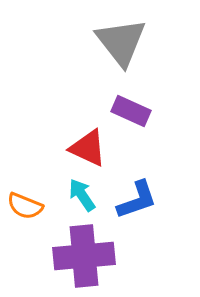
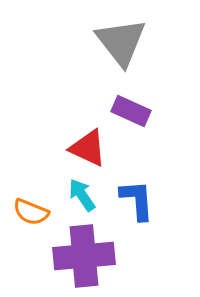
blue L-shape: rotated 75 degrees counterclockwise
orange semicircle: moved 6 px right, 6 px down
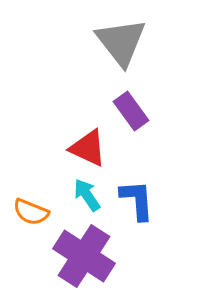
purple rectangle: rotated 30 degrees clockwise
cyan arrow: moved 5 px right
purple cross: rotated 38 degrees clockwise
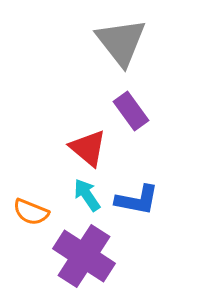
red triangle: rotated 15 degrees clockwise
blue L-shape: rotated 105 degrees clockwise
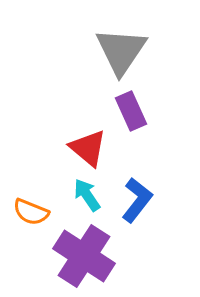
gray triangle: moved 9 px down; rotated 12 degrees clockwise
purple rectangle: rotated 12 degrees clockwise
blue L-shape: rotated 63 degrees counterclockwise
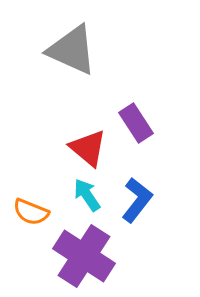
gray triangle: moved 49 px left, 1 px up; rotated 40 degrees counterclockwise
purple rectangle: moved 5 px right, 12 px down; rotated 9 degrees counterclockwise
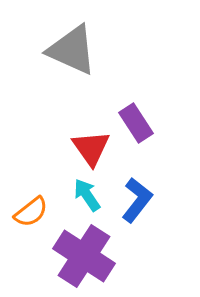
red triangle: moved 3 px right; rotated 15 degrees clockwise
orange semicircle: rotated 60 degrees counterclockwise
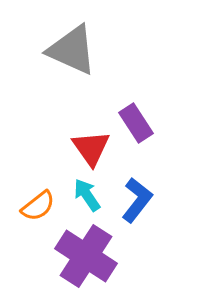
orange semicircle: moved 7 px right, 6 px up
purple cross: moved 2 px right
